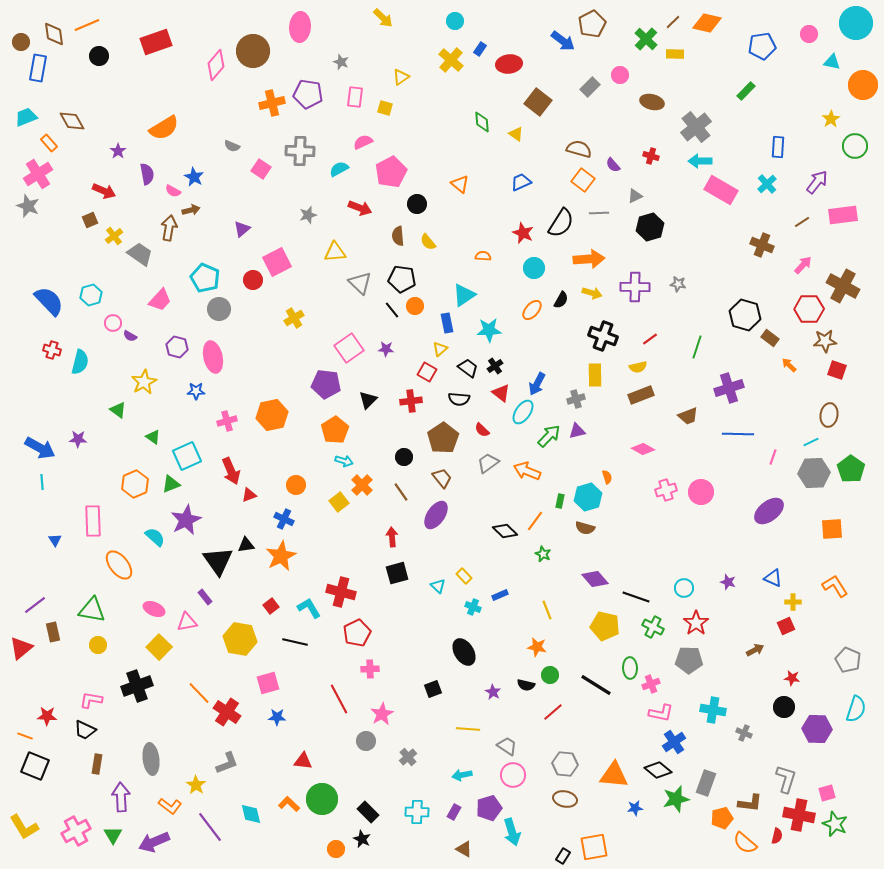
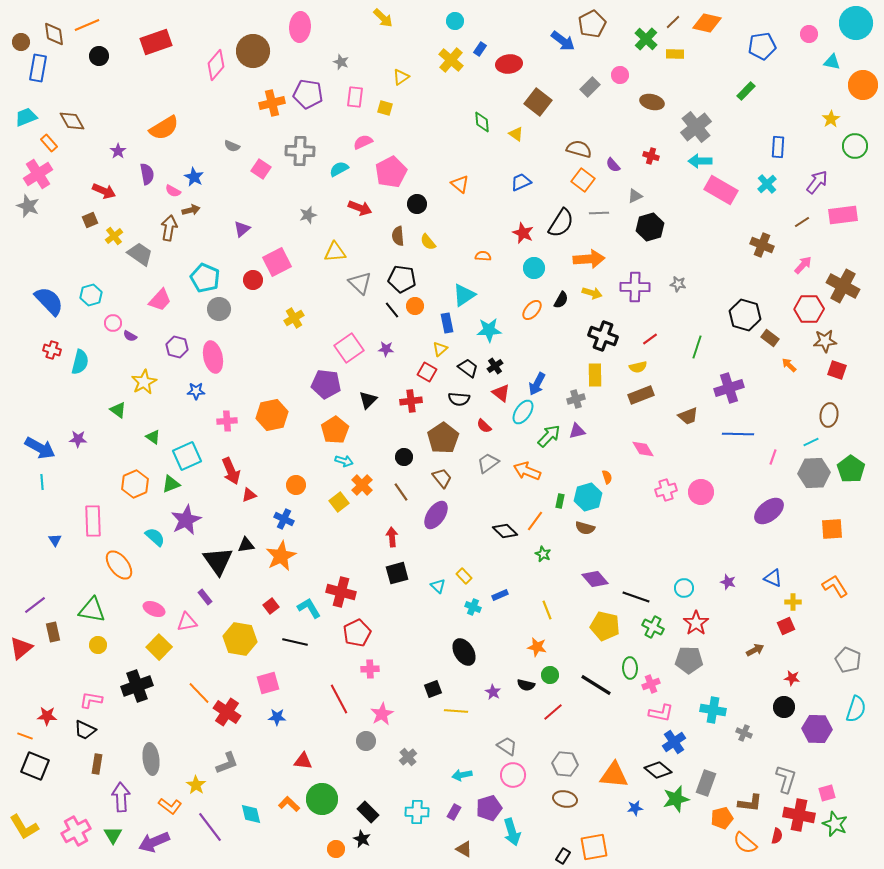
pink cross at (227, 421): rotated 12 degrees clockwise
red semicircle at (482, 430): moved 2 px right, 4 px up
pink diamond at (643, 449): rotated 30 degrees clockwise
yellow line at (468, 729): moved 12 px left, 18 px up
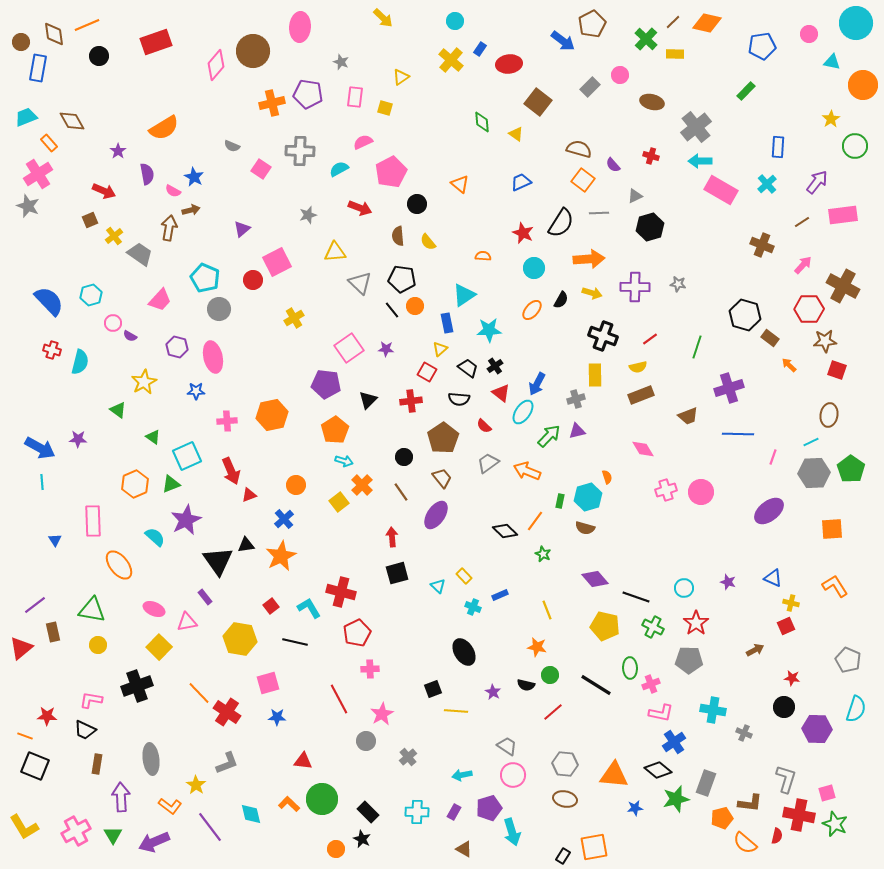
blue cross at (284, 519): rotated 24 degrees clockwise
yellow cross at (793, 602): moved 2 px left, 1 px down; rotated 14 degrees clockwise
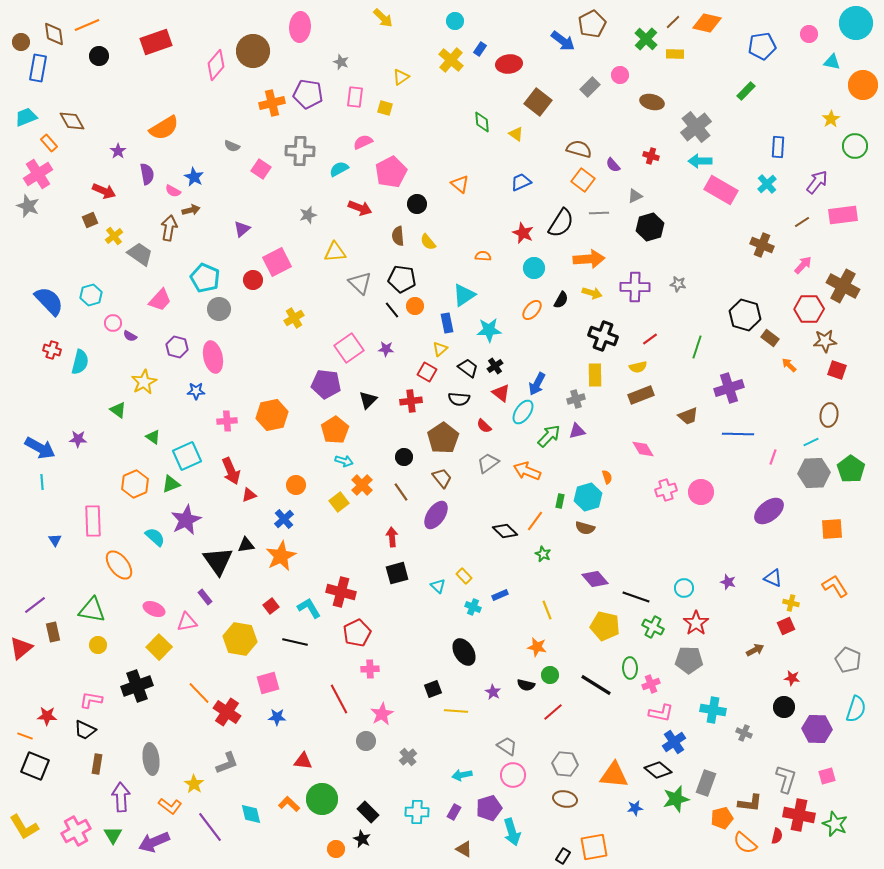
yellow star at (196, 785): moved 2 px left, 1 px up
pink square at (827, 793): moved 17 px up
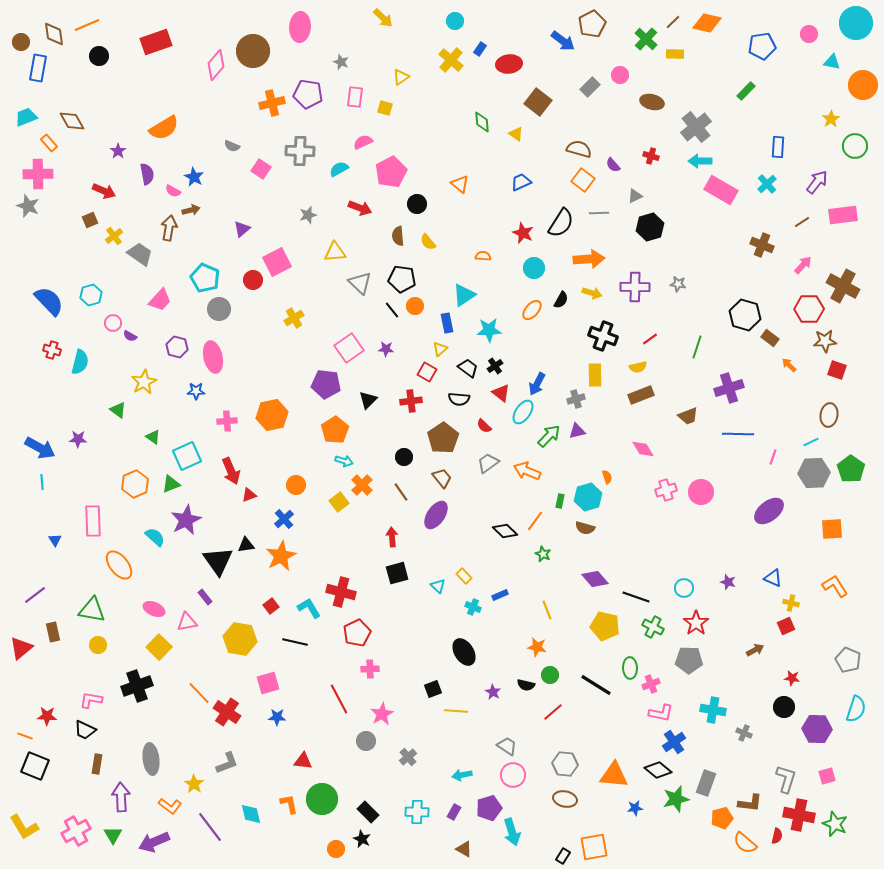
pink cross at (38, 174): rotated 32 degrees clockwise
purple line at (35, 605): moved 10 px up
orange L-shape at (289, 804): rotated 35 degrees clockwise
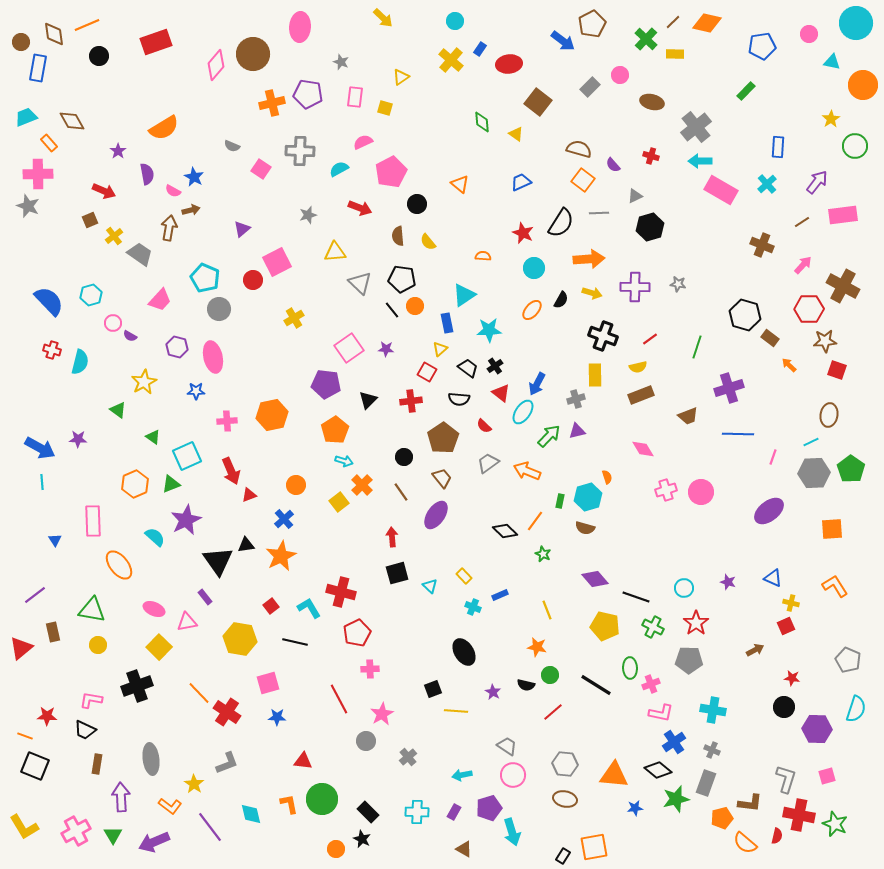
brown circle at (253, 51): moved 3 px down
cyan triangle at (438, 586): moved 8 px left
gray cross at (744, 733): moved 32 px left, 17 px down
